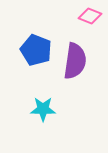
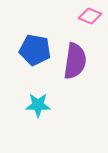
blue pentagon: moved 1 px left; rotated 12 degrees counterclockwise
cyan star: moved 5 px left, 4 px up
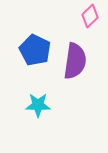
pink diamond: rotated 65 degrees counterclockwise
blue pentagon: rotated 16 degrees clockwise
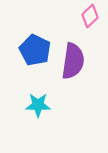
purple semicircle: moved 2 px left
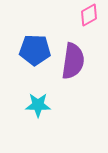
pink diamond: moved 1 px left, 1 px up; rotated 15 degrees clockwise
blue pentagon: rotated 24 degrees counterclockwise
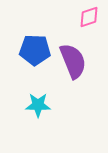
pink diamond: moved 2 px down; rotated 10 degrees clockwise
purple semicircle: rotated 30 degrees counterclockwise
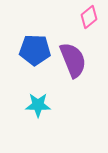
pink diamond: rotated 20 degrees counterclockwise
purple semicircle: moved 1 px up
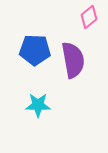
purple semicircle: rotated 12 degrees clockwise
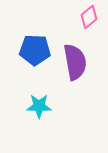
purple semicircle: moved 2 px right, 2 px down
cyan star: moved 1 px right, 1 px down
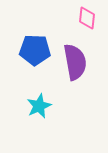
pink diamond: moved 2 px left, 1 px down; rotated 45 degrees counterclockwise
cyan star: rotated 25 degrees counterclockwise
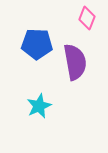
pink diamond: rotated 15 degrees clockwise
blue pentagon: moved 2 px right, 6 px up
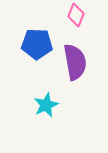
pink diamond: moved 11 px left, 3 px up
cyan star: moved 7 px right, 1 px up
